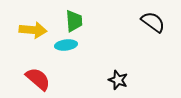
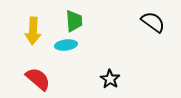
yellow arrow: moved 1 px down; rotated 88 degrees clockwise
black star: moved 8 px left, 1 px up; rotated 12 degrees clockwise
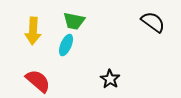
green trapezoid: rotated 105 degrees clockwise
cyan ellipse: rotated 60 degrees counterclockwise
red semicircle: moved 2 px down
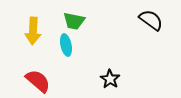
black semicircle: moved 2 px left, 2 px up
cyan ellipse: rotated 35 degrees counterclockwise
